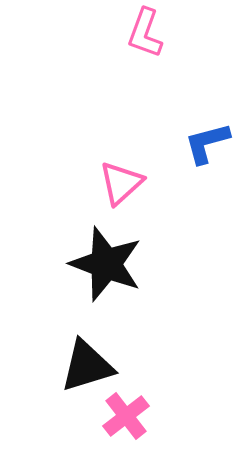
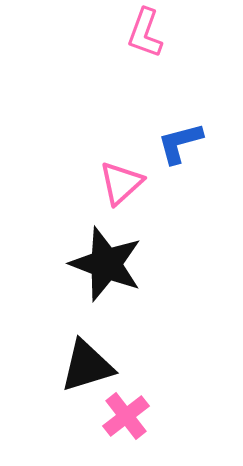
blue L-shape: moved 27 px left
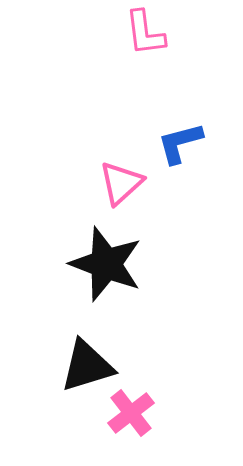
pink L-shape: rotated 27 degrees counterclockwise
pink cross: moved 5 px right, 3 px up
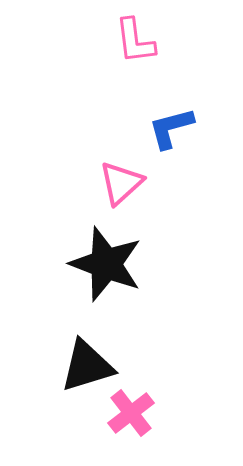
pink L-shape: moved 10 px left, 8 px down
blue L-shape: moved 9 px left, 15 px up
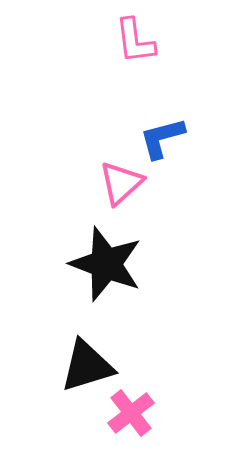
blue L-shape: moved 9 px left, 10 px down
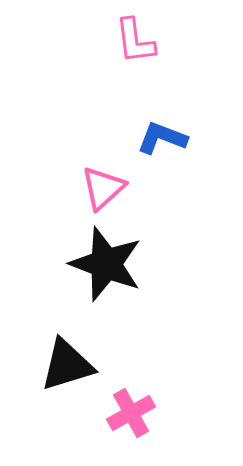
blue L-shape: rotated 36 degrees clockwise
pink triangle: moved 18 px left, 5 px down
black triangle: moved 20 px left, 1 px up
pink cross: rotated 9 degrees clockwise
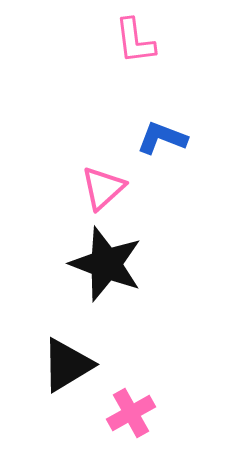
black triangle: rotated 14 degrees counterclockwise
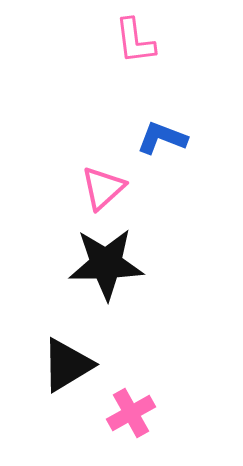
black star: rotated 22 degrees counterclockwise
